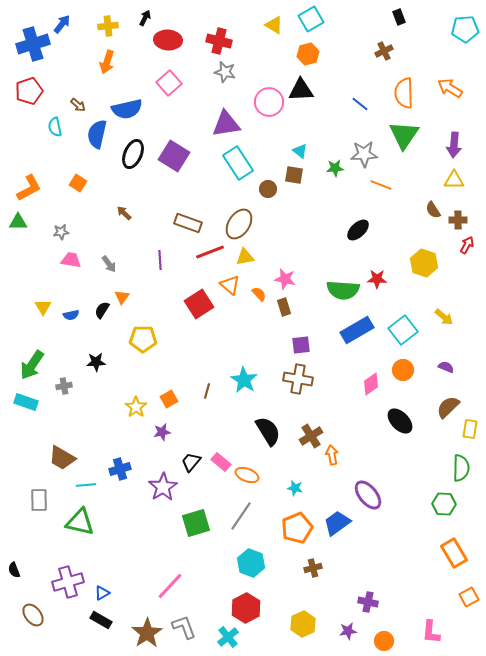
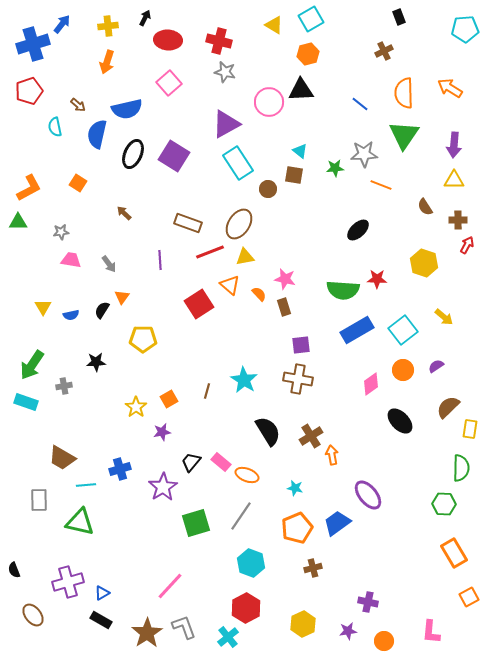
purple triangle at (226, 124): rotated 20 degrees counterclockwise
brown semicircle at (433, 210): moved 8 px left, 3 px up
purple semicircle at (446, 367): moved 10 px left, 1 px up; rotated 56 degrees counterclockwise
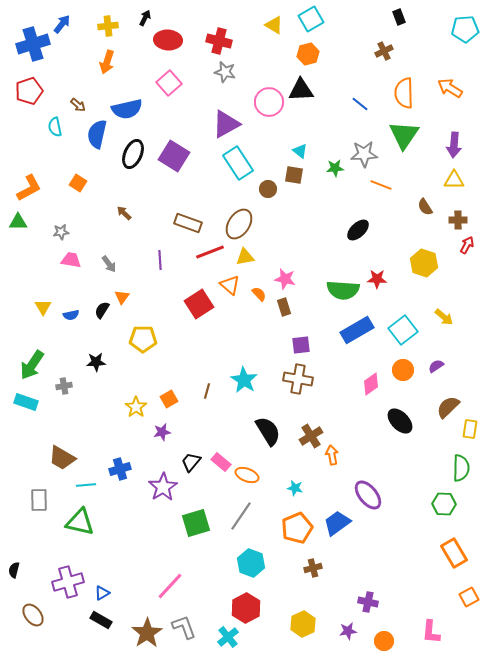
black semicircle at (14, 570): rotated 35 degrees clockwise
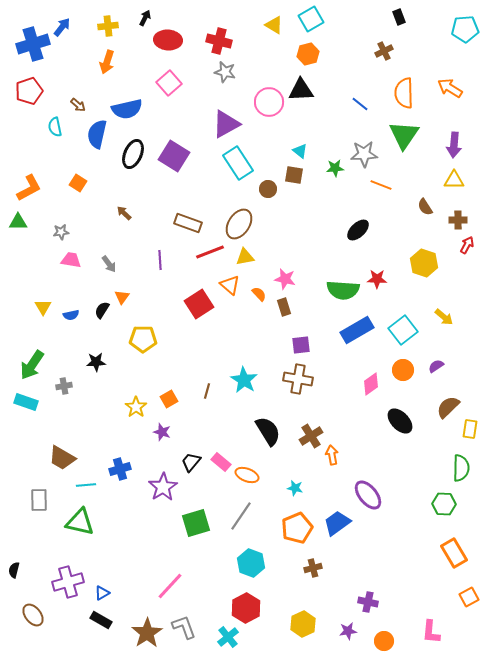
blue arrow at (62, 24): moved 3 px down
purple star at (162, 432): rotated 30 degrees clockwise
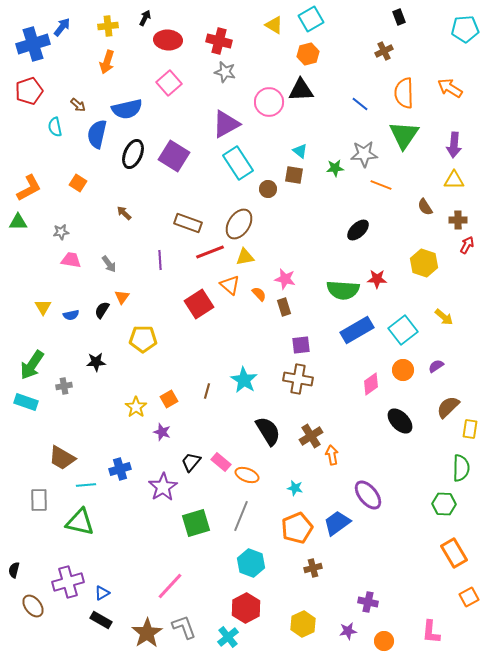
gray line at (241, 516): rotated 12 degrees counterclockwise
brown ellipse at (33, 615): moved 9 px up
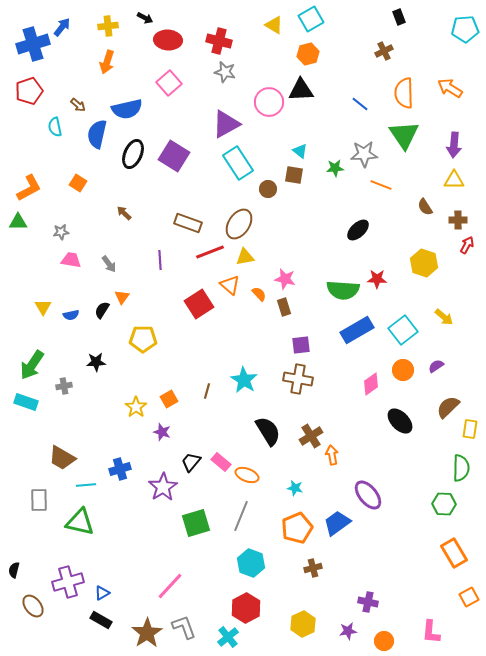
black arrow at (145, 18): rotated 91 degrees clockwise
green triangle at (404, 135): rotated 8 degrees counterclockwise
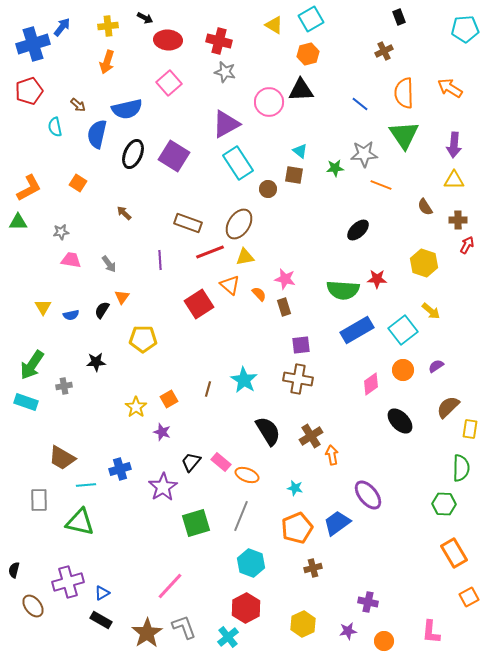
yellow arrow at (444, 317): moved 13 px left, 6 px up
brown line at (207, 391): moved 1 px right, 2 px up
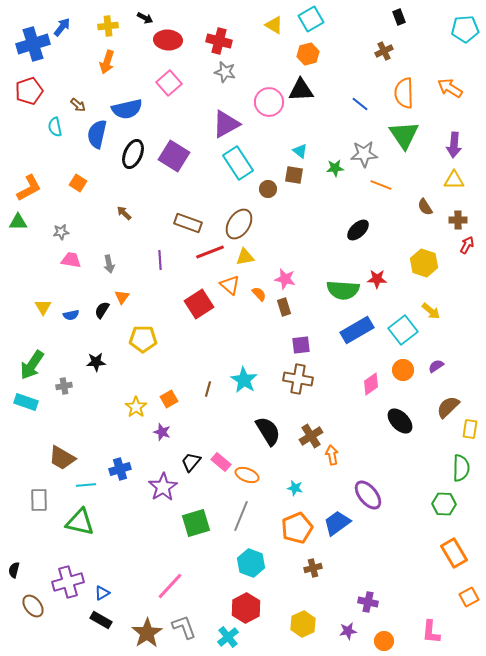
gray arrow at (109, 264): rotated 24 degrees clockwise
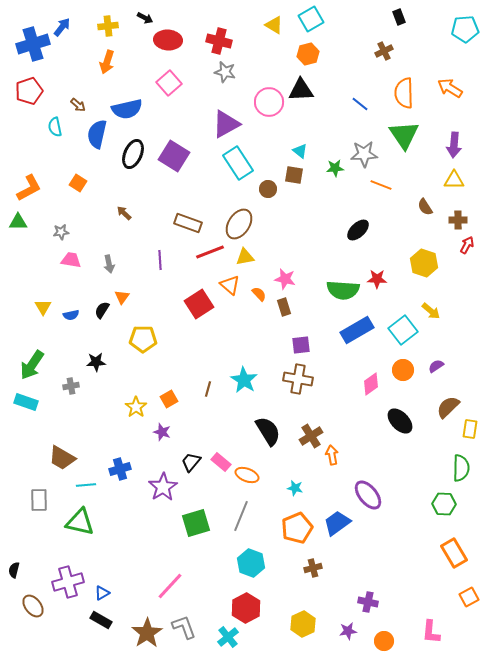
gray cross at (64, 386): moved 7 px right
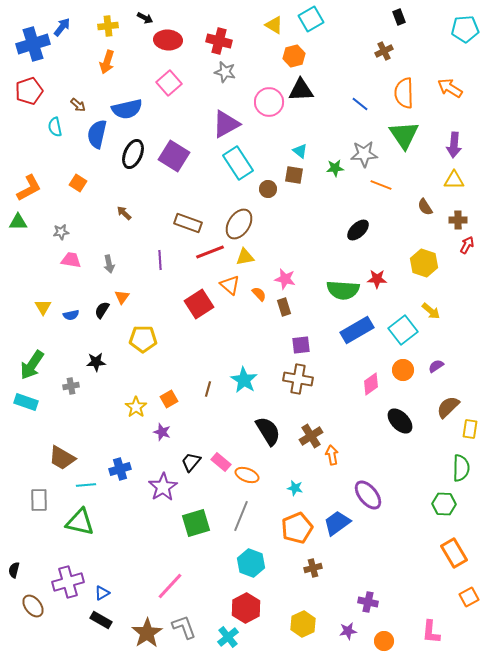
orange hexagon at (308, 54): moved 14 px left, 2 px down
